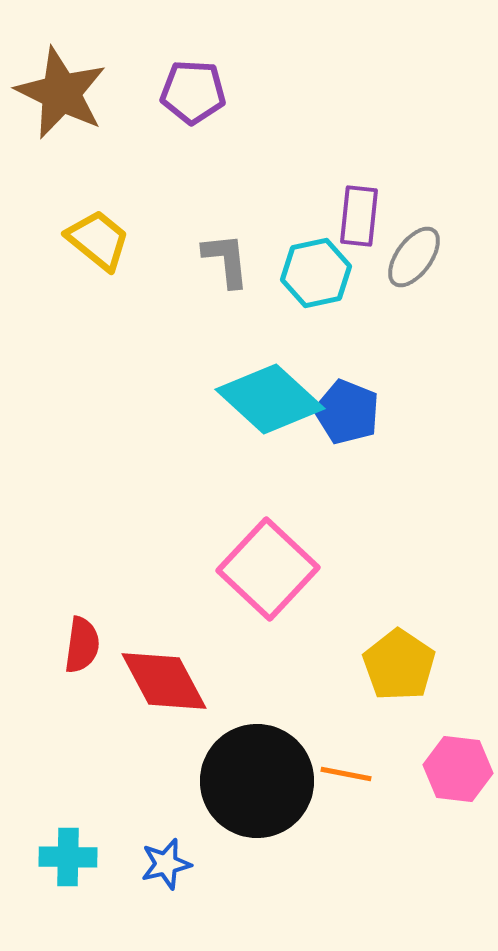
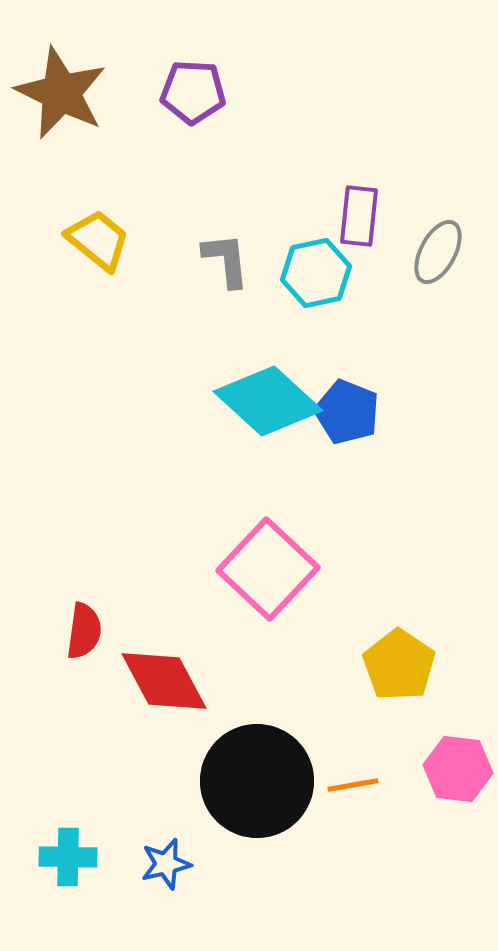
gray ellipse: moved 24 px right, 5 px up; rotated 8 degrees counterclockwise
cyan diamond: moved 2 px left, 2 px down
red semicircle: moved 2 px right, 14 px up
orange line: moved 7 px right, 11 px down; rotated 21 degrees counterclockwise
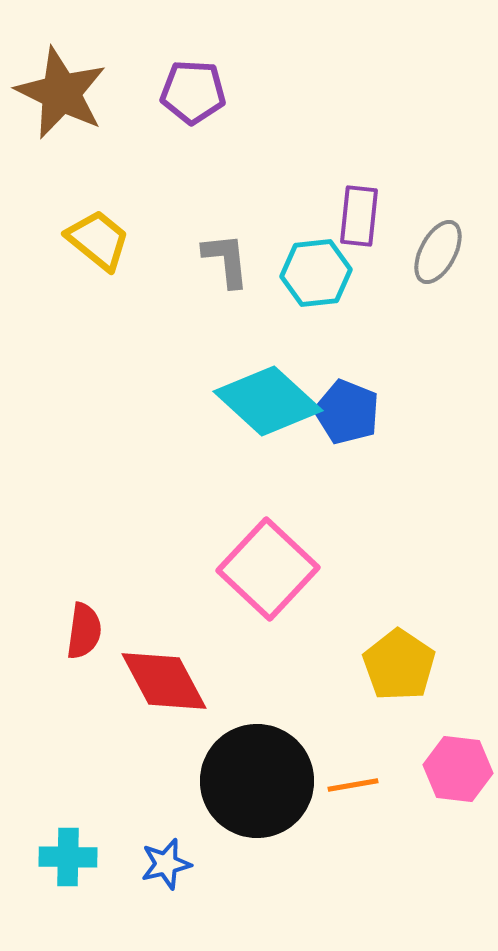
cyan hexagon: rotated 6 degrees clockwise
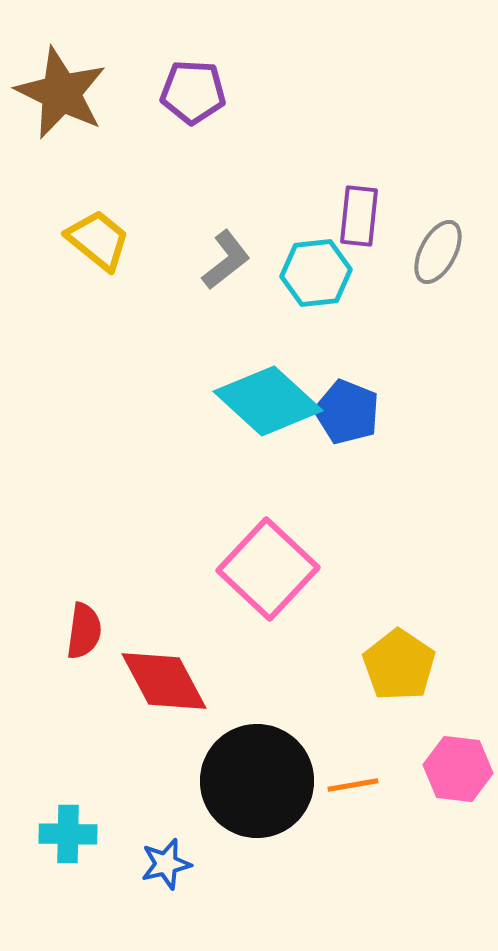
gray L-shape: rotated 58 degrees clockwise
cyan cross: moved 23 px up
